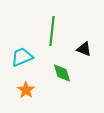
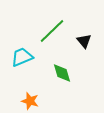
green line: rotated 40 degrees clockwise
black triangle: moved 8 px up; rotated 28 degrees clockwise
orange star: moved 4 px right, 11 px down; rotated 18 degrees counterclockwise
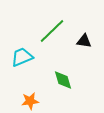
black triangle: rotated 42 degrees counterclockwise
green diamond: moved 1 px right, 7 px down
orange star: rotated 24 degrees counterclockwise
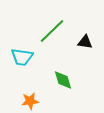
black triangle: moved 1 px right, 1 px down
cyan trapezoid: rotated 150 degrees counterclockwise
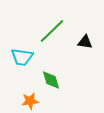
green diamond: moved 12 px left
